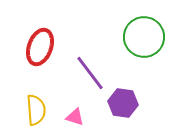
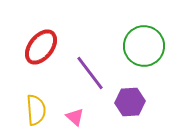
green circle: moved 9 px down
red ellipse: moved 1 px right; rotated 18 degrees clockwise
purple hexagon: moved 7 px right, 1 px up; rotated 12 degrees counterclockwise
pink triangle: rotated 24 degrees clockwise
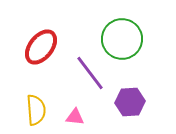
green circle: moved 22 px left, 7 px up
pink triangle: rotated 36 degrees counterclockwise
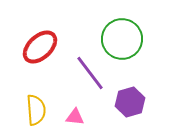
red ellipse: moved 1 px left; rotated 9 degrees clockwise
purple hexagon: rotated 12 degrees counterclockwise
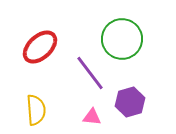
pink triangle: moved 17 px right
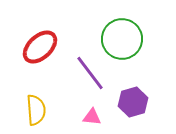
purple hexagon: moved 3 px right
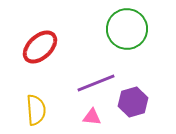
green circle: moved 5 px right, 10 px up
purple line: moved 6 px right, 10 px down; rotated 75 degrees counterclockwise
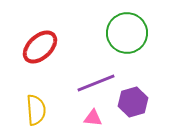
green circle: moved 4 px down
pink triangle: moved 1 px right, 1 px down
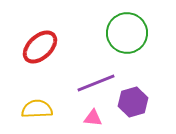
yellow semicircle: moved 1 px right, 1 px up; rotated 88 degrees counterclockwise
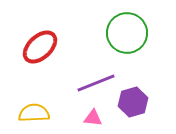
yellow semicircle: moved 3 px left, 4 px down
